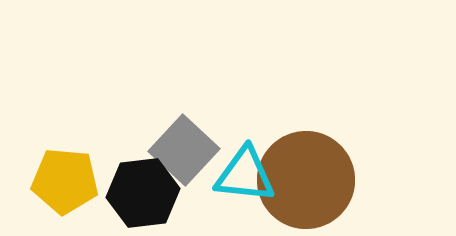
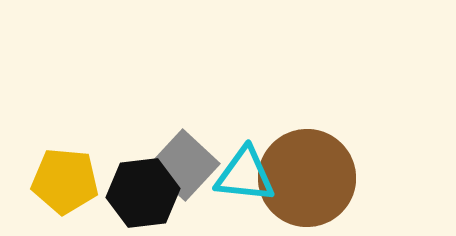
gray square: moved 15 px down
brown circle: moved 1 px right, 2 px up
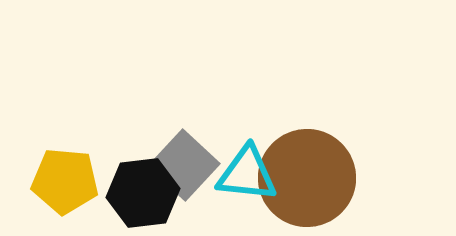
cyan triangle: moved 2 px right, 1 px up
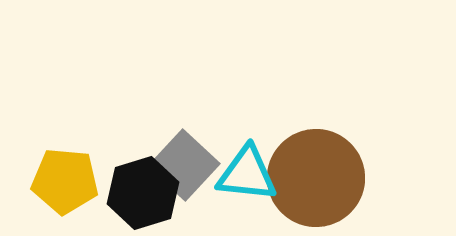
brown circle: moved 9 px right
black hexagon: rotated 10 degrees counterclockwise
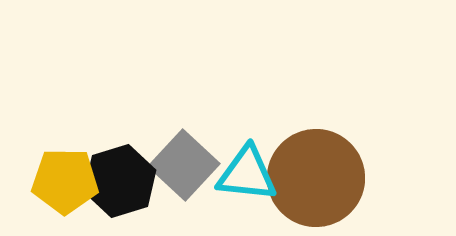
yellow pentagon: rotated 4 degrees counterclockwise
black hexagon: moved 23 px left, 12 px up
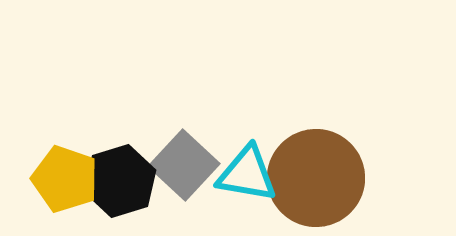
cyan triangle: rotated 4 degrees clockwise
yellow pentagon: moved 2 px up; rotated 18 degrees clockwise
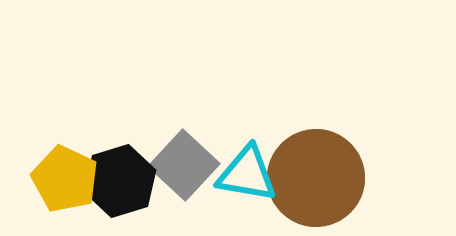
yellow pentagon: rotated 6 degrees clockwise
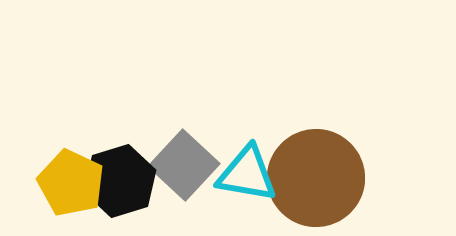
yellow pentagon: moved 6 px right, 4 px down
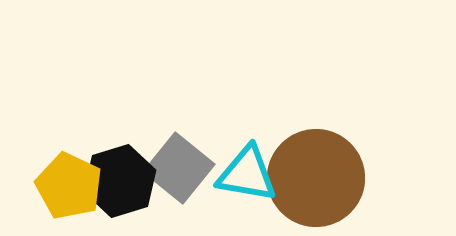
gray square: moved 5 px left, 3 px down; rotated 4 degrees counterclockwise
yellow pentagon: moved 2 px left, 3 px down
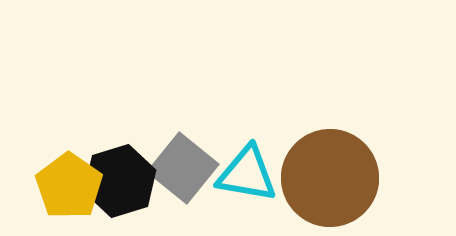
gray square: moved 4 px right
brown circle: moved 14 px right
yellow pentagon: rotated 10 degrees clockwise
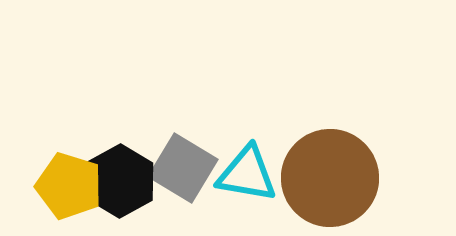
gray square: rotated 8 degrees counterclockwise
black hexagon: rotated 12 degrees counterclockwise
yellow pentagon: rotated 18 degrees counterclockwise
